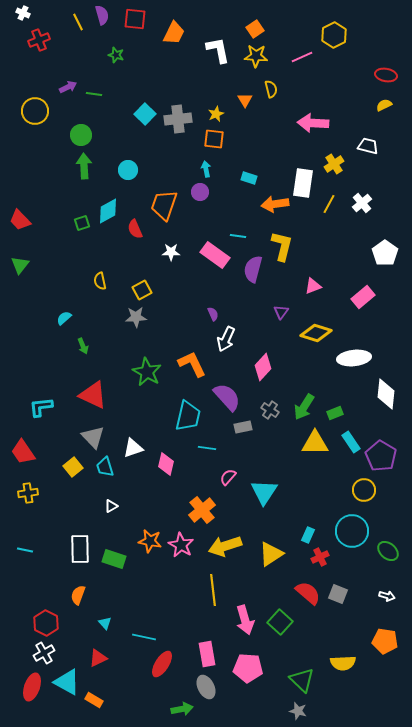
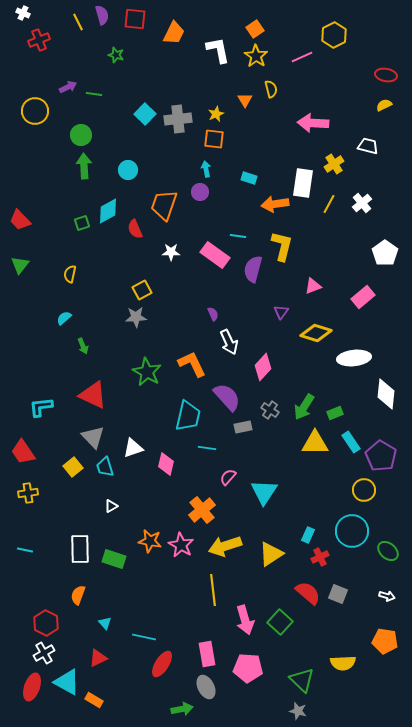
yellow star at (256, 56): rotated 30 degrees clockwise
yellow semicircle at (100, 281): moved 30 px left, 7 px up; rotated 24 degrees clockwise
white arrow at (226, 339): moved 3 px right, 3 px down; rotated 50 degrees counterclockwise
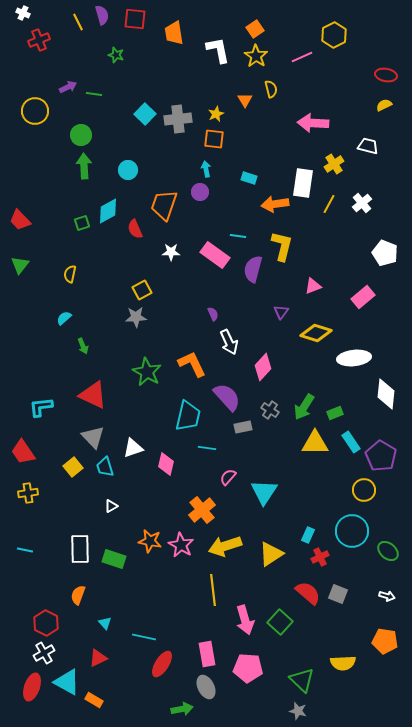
orange trapezoid at (174, 33): rotated 145 degrees clockwise
white pentagon at (385, 253): rotated 15 degrees counterclockwise
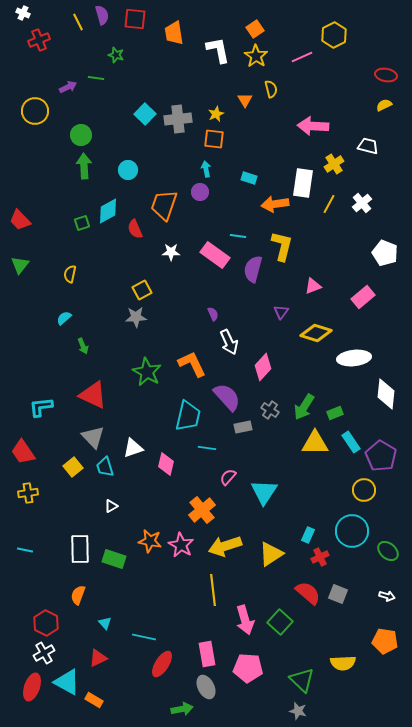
green line at (94, 94): moved 2 px right, 16 px up
pink arrow at (313, 123): moved 3 px down
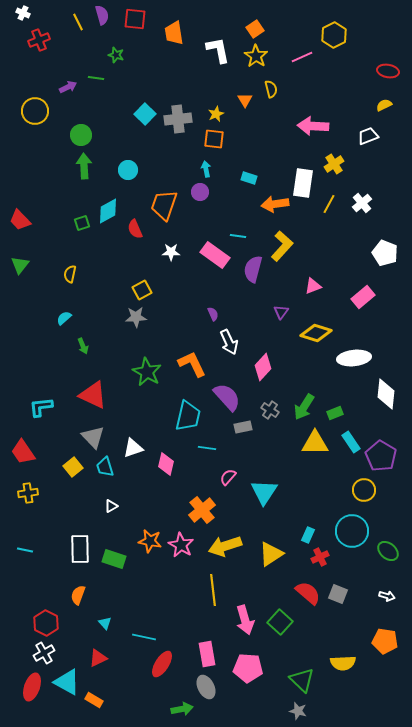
red ellipse at (386, 75): moved 2 px right, 4 px up
white trapezoid at (368, 146): moved 10 px up; rotated 35 degrees counterclockwise
yellow L-shape at (282, 246): rotated 28 degrees clockwise
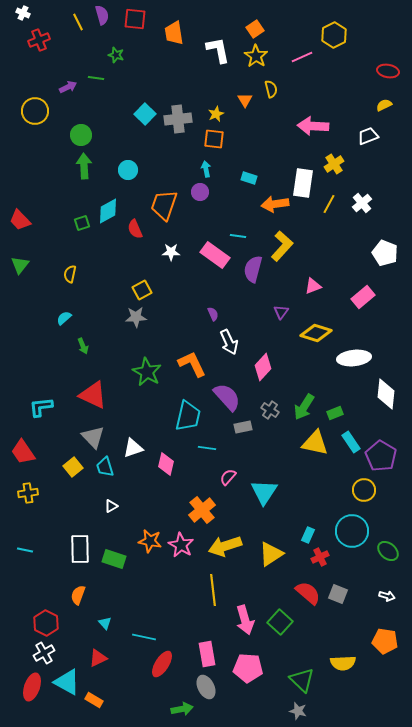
yellow triangle at (315, 443): rotated 12 degrees clockwise
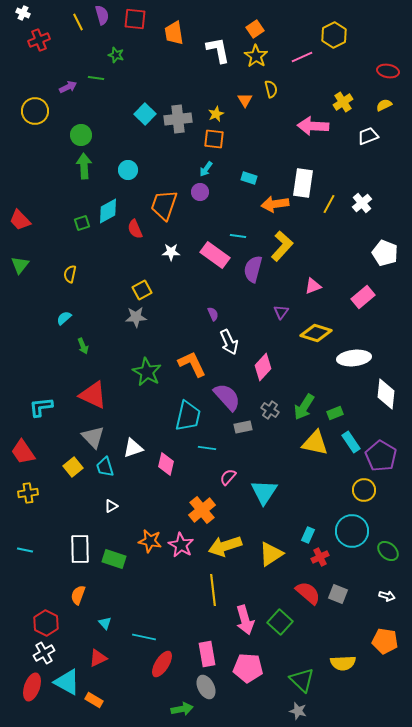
yellow cross at (334, 164): moved 9 px right, 62 px up
cyan arrow at (206, 169): rotated 133 degrees counterclockwise
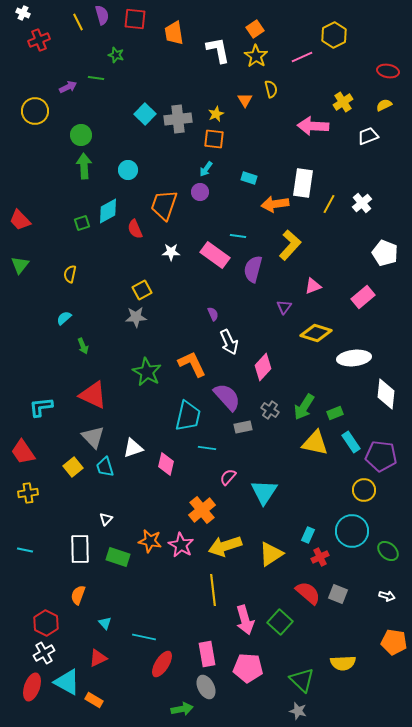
yellow L-shape at (282, 246): moved 8 px right, 1 px up
purple triangle at (281, 312): moved 3 px right, 5 px up
purple pentagon at (381, 456): rotated 24 degrees counterclockwise
white triangle at (111, 506): moved 5 px left, 13 px down; rotated 16 degrees counterclockwise
green rectangle at (114, 559): moved 4 px right, 2 px up
orange pentagon at (385, 641): moved 9 px right, 1 px down
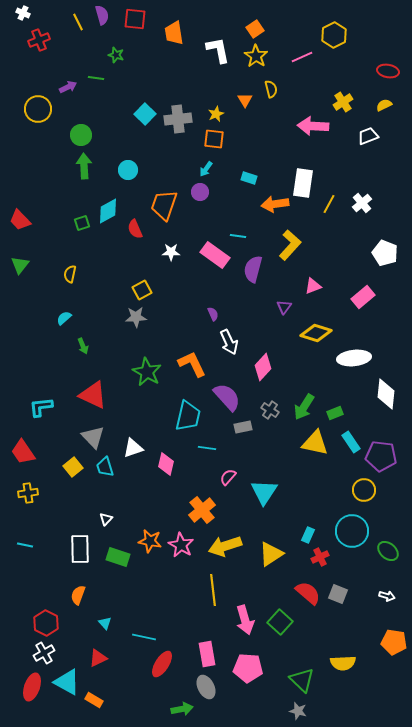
yellow circle at (35, 111): moved 3 px right, 2 px up
cyan line at (25, 550): moved 5 px up
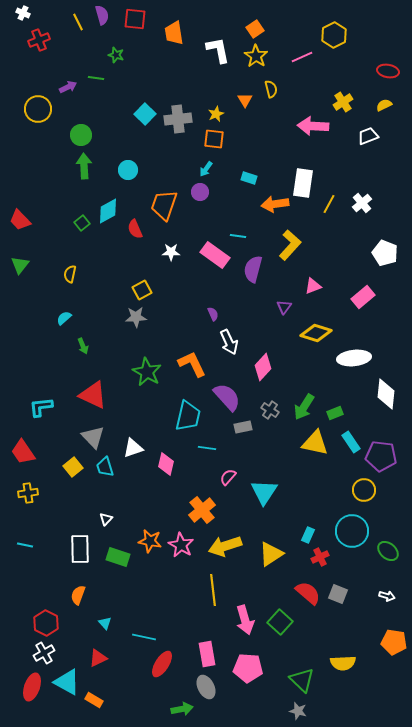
green square at (82, 223): rotated 21 degrees counterclockwise
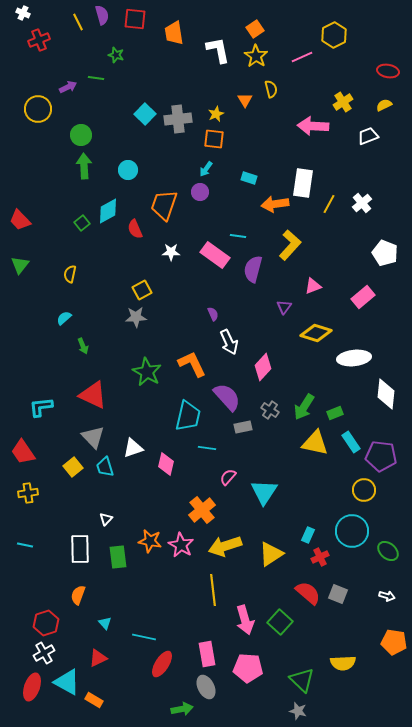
green rectangle at (118, 557): rotated 65 degrees clockwise
red hexagon at (46, 623): rotated 15 degrees clockwise
